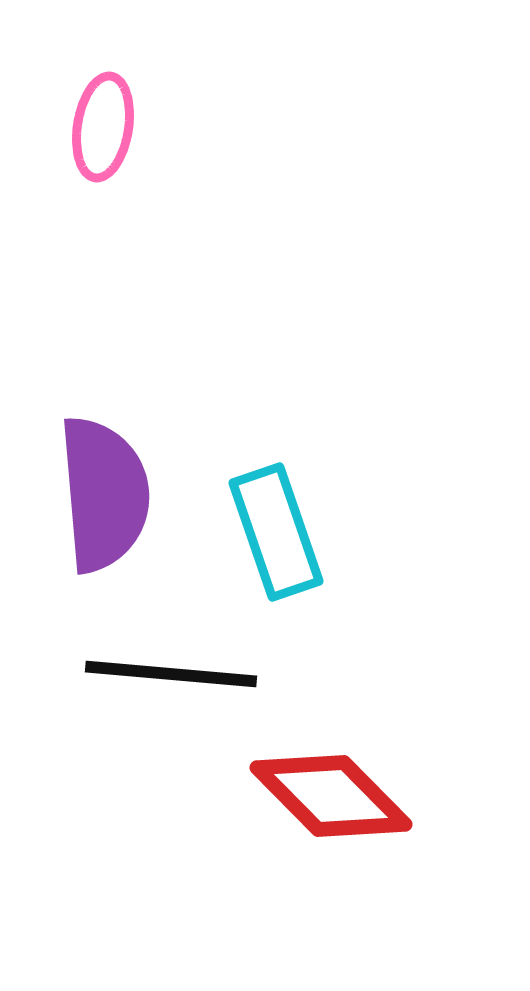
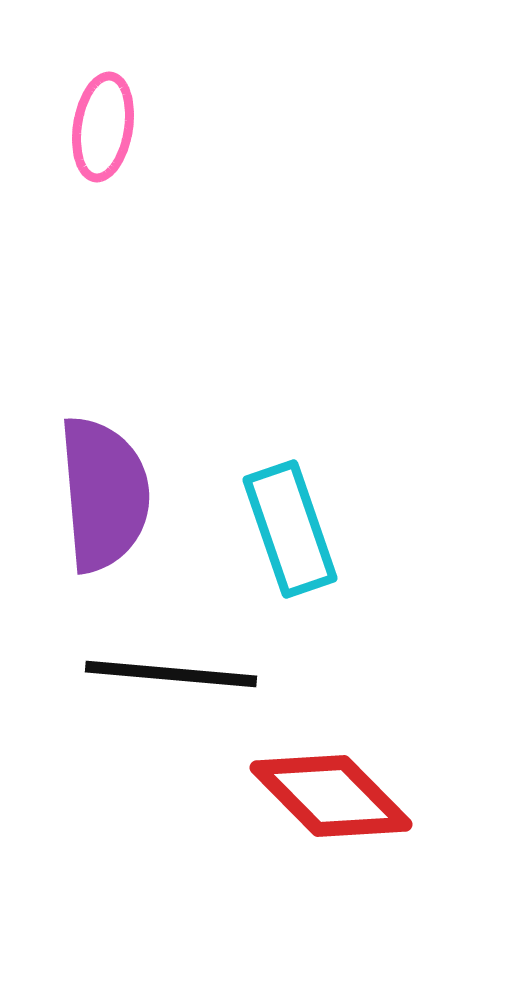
cyan rectangle: moved 14 px right, 3 px up
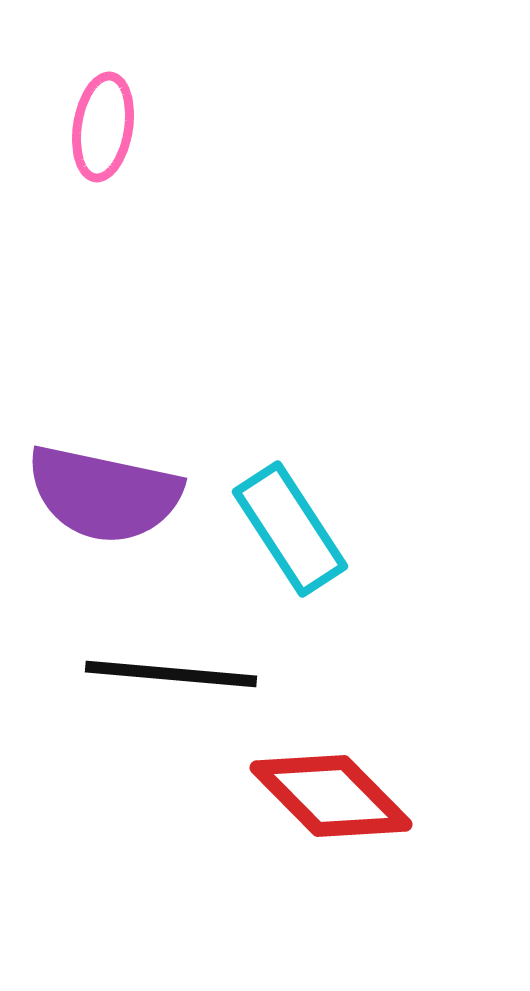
purple semicircle: rotated 107 degrees clockwise
cyan rectangle: rotated 14 degrees counterclockwise
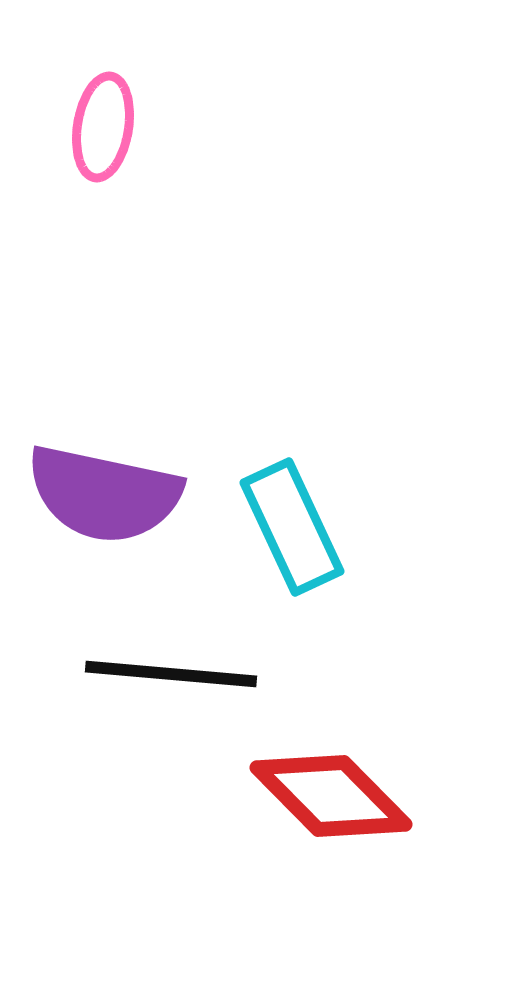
cyan rectangle: moved 2 px right, 2 px up; rotated 8 degrees clockwise
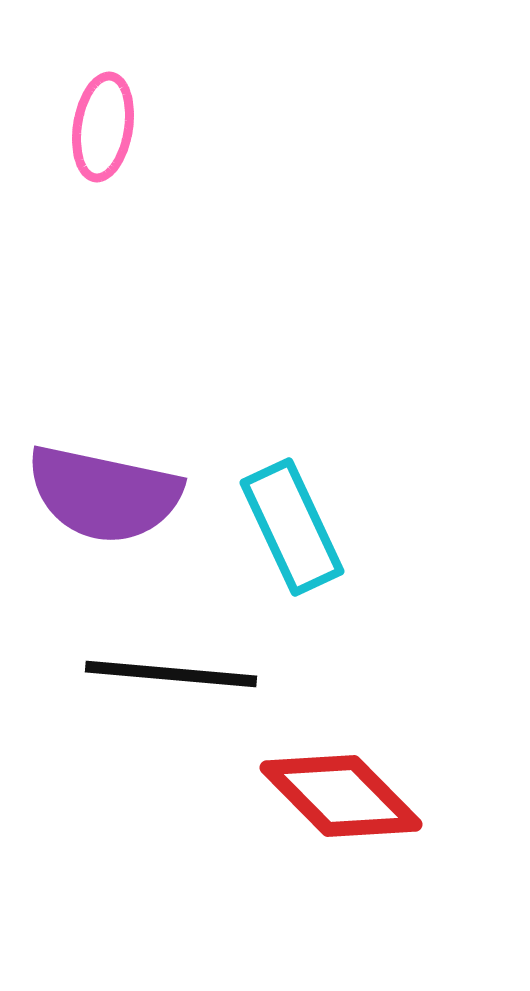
red diamond: moved 10 px right
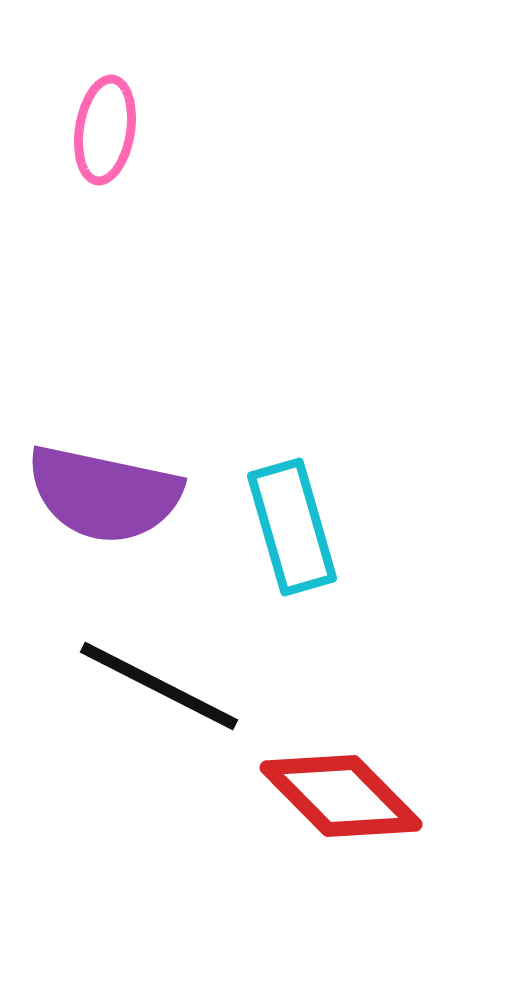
pink ellipse: moved 2 px right, 3 px down
cyan rectangle: rotated 9 degrees clockwise
black line: moved 12 px left, 12 px down; rotated 22 degrees clockwise
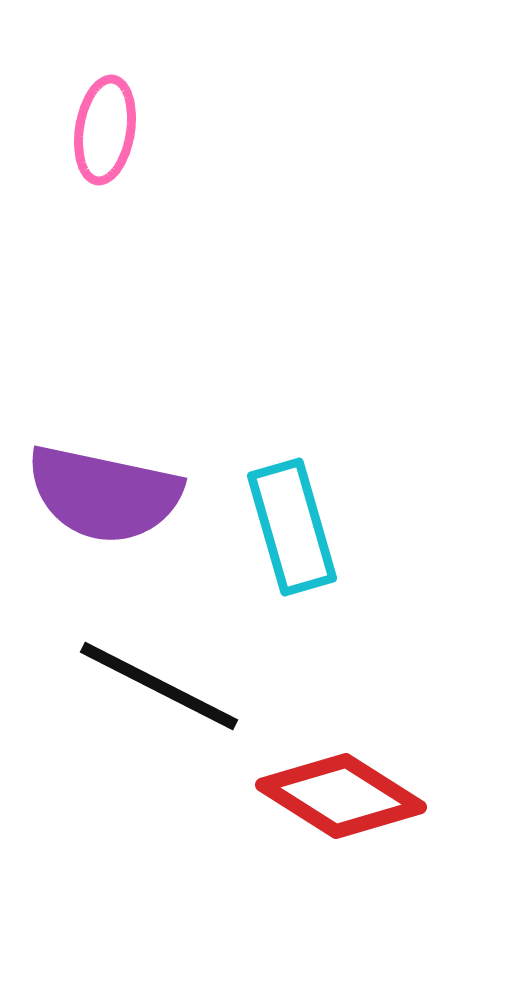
red diamond: rotated 13 degrees counterclockwise
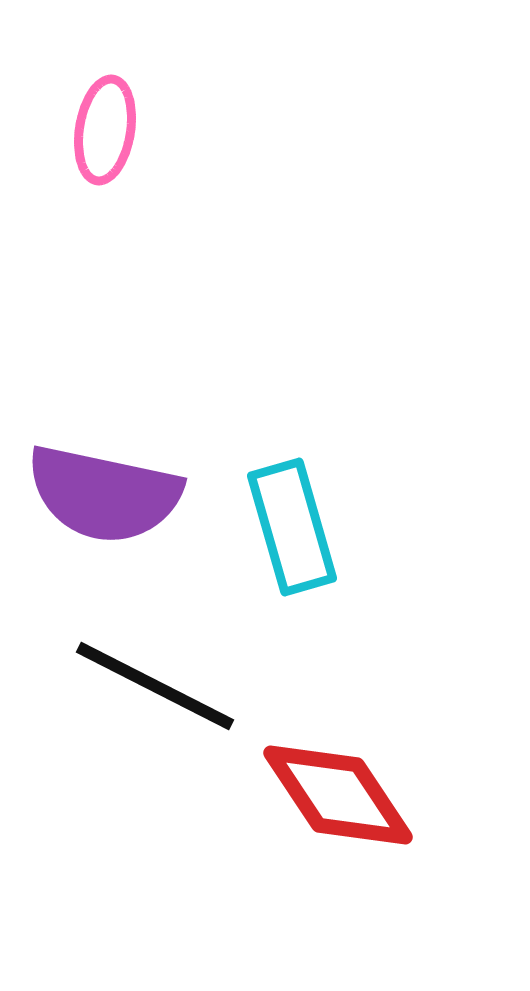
black line: moved 4 px left
red diamond: moved 3 px left, 1 px up; rotated 24 degrees clockwise
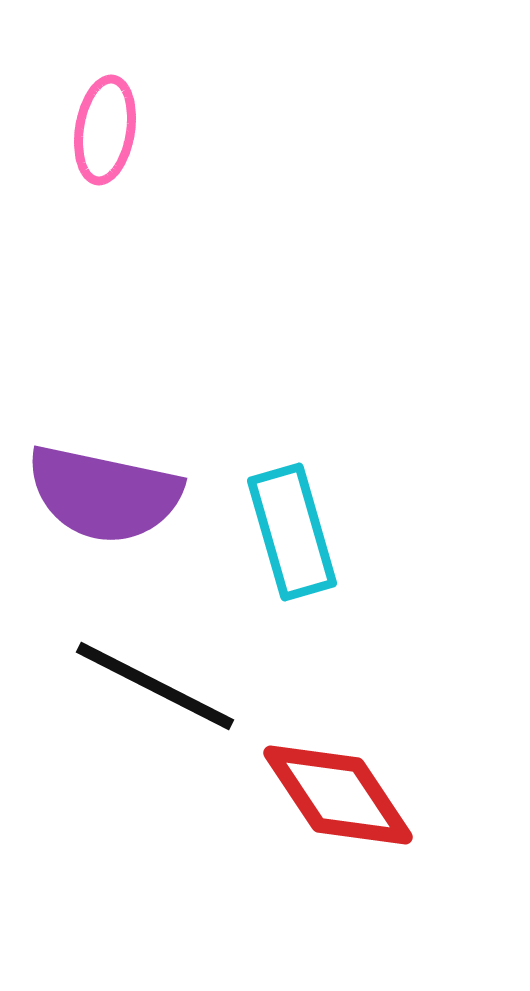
cyan rectangle: moved 5 px down
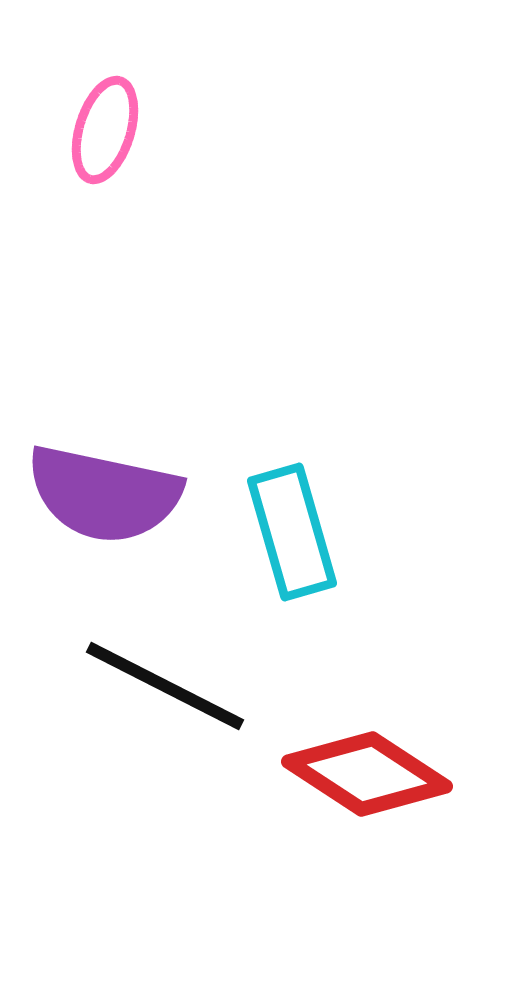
pink ellipse: rotated 8 degrees clockwise
black line: moved 10 px right
red diamond: moved 29 px right, 21 px up; rotated 23 degrees counterclockwise
